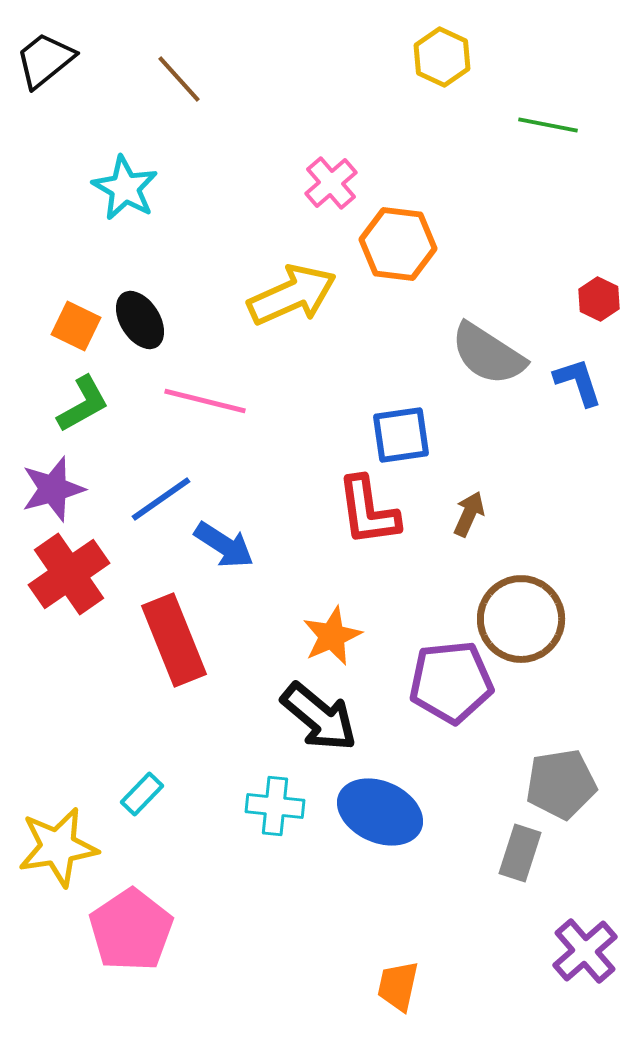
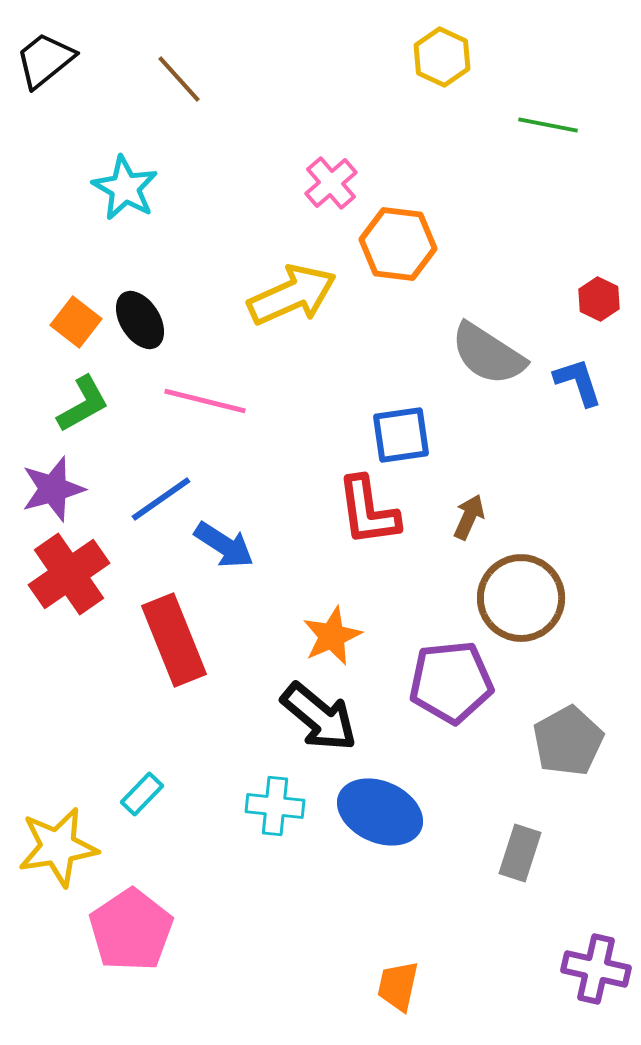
orange square: moved 4 px up; rotated 12 degrees clockwise
brown arrow: moved 3 px down
brown circle: moved 21 px up
gray pentagon: moved 7 px right, 43 px up; rotated 20 degrees counterclockwise
purple cross: moved 11 px right, 18 px down; rotated 36 degrees counterclockwise
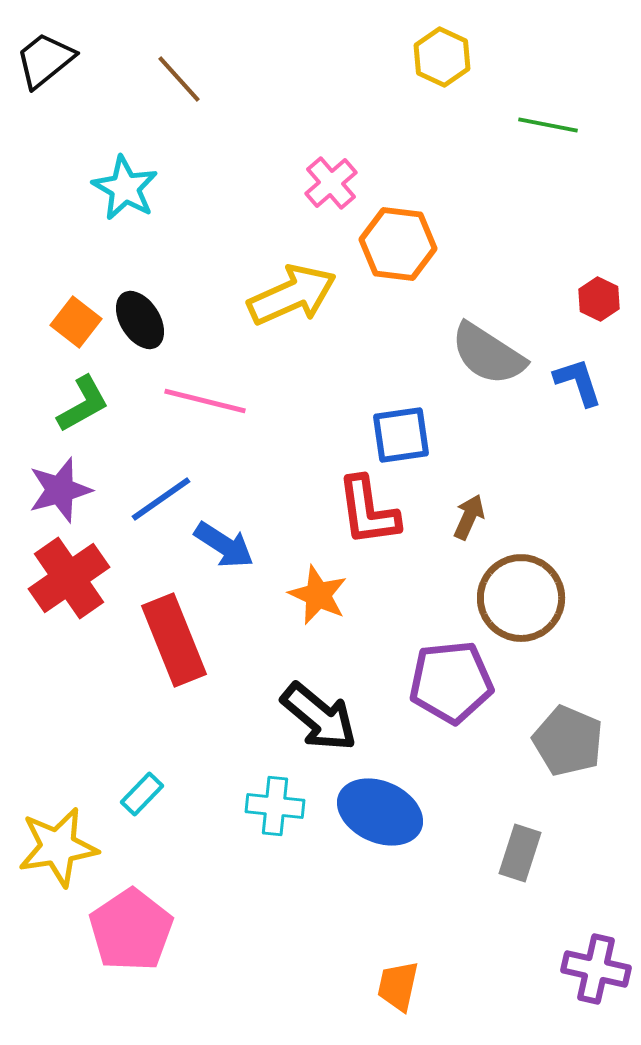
purple star: moved 7 px right, 1 px down
red cross: moved 4 px down
orange star: moved 14 px left, 41 px up; rotated 24 degrees counterclockwise
gray pentagon: rotated 20 degrees counterclockwise
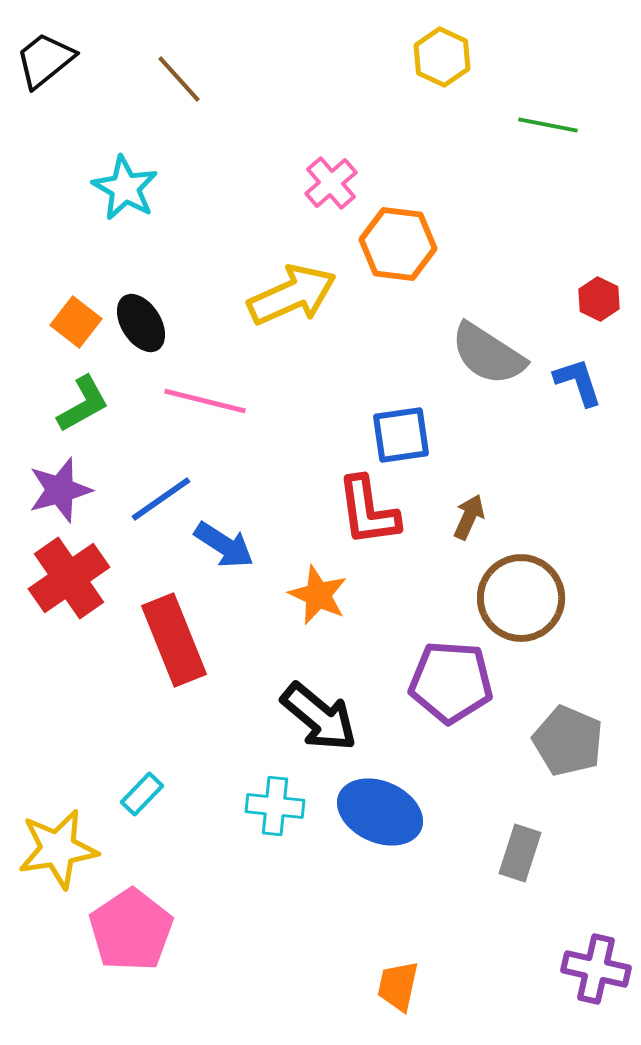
black ellipse: moved 1 px right, 3 px down
purple pentagon: rotated 10 degrees clockwise
yellow star: moved 2 px down
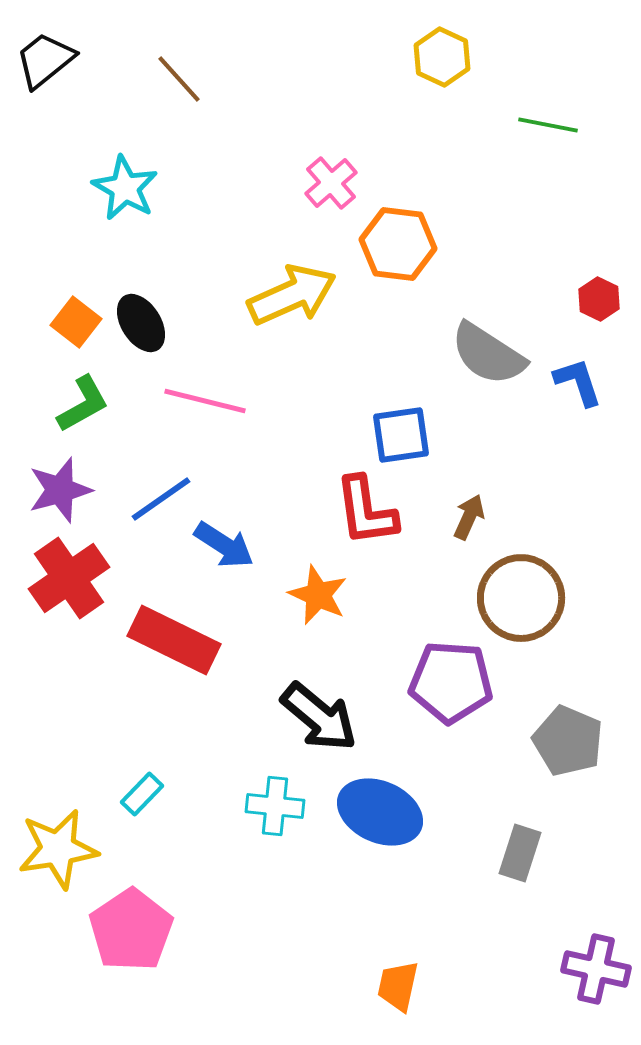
red L-shape: moved 2 px left
red rectangle: rotated 42 degrees counterclockwise
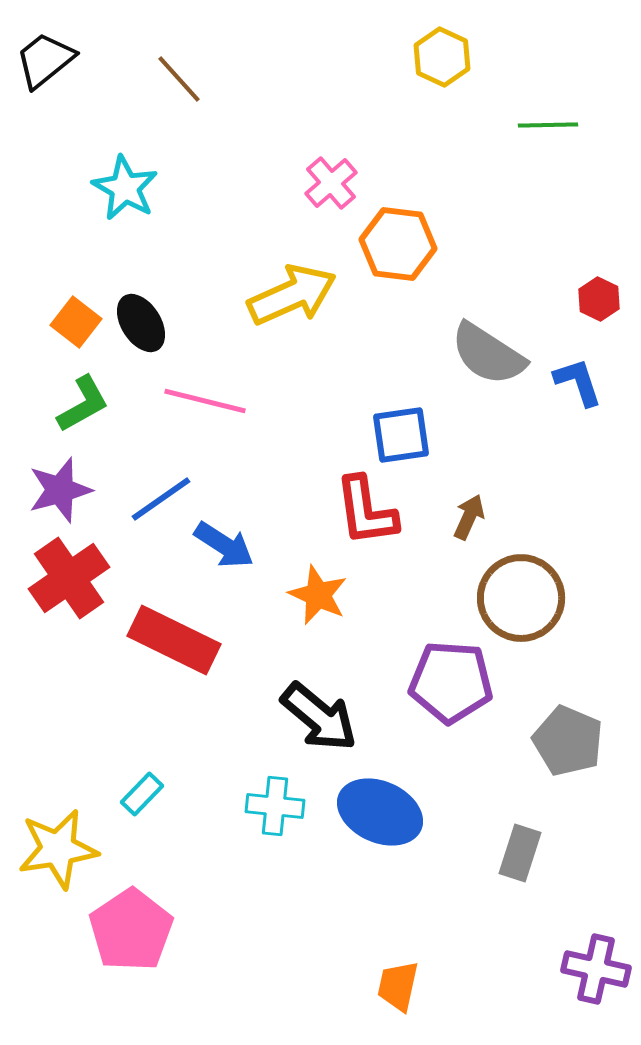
green line: rotated 12 degrees counterclockwise
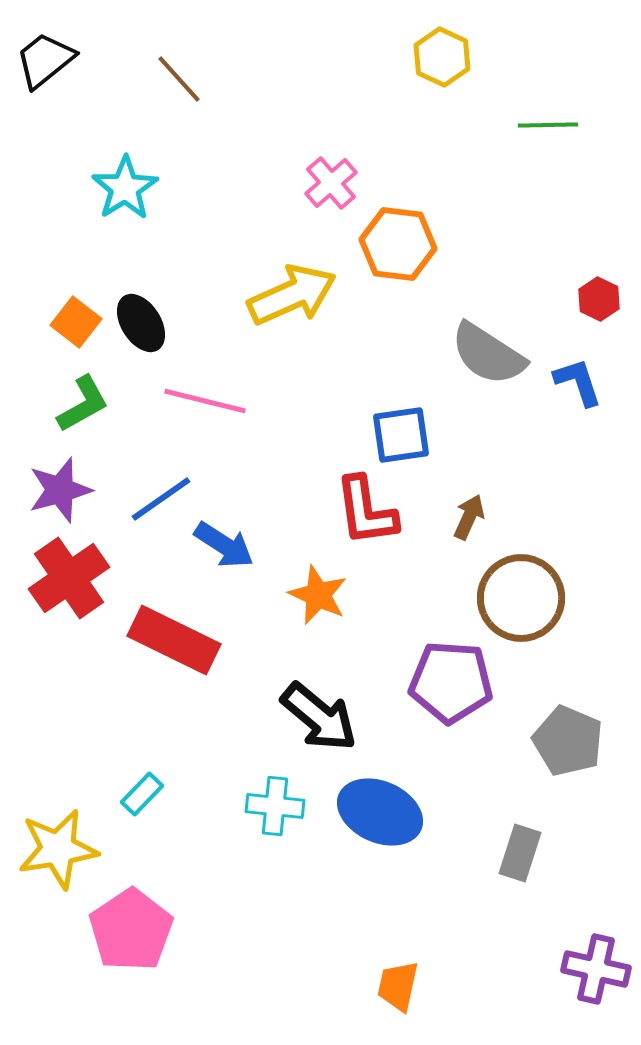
cyan star: rotated 10 degrees clockwise
